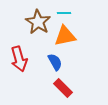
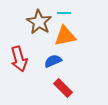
brown star: moved 1 px right
blue semicircle: moved 2 px left, 1 px up; rotated 84 degrees counterclockwise
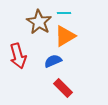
orange triangle: rotated 20 degrees counterclockwise
red arrow: moved 1 px left, 3 px up
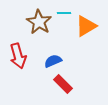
orange triangle: moved 21 px right, 10 px up
red rectangle: moved 4 px up
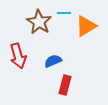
red rectangle: moved 2 px right, 1 px down; rotated 60 degrees clockwise
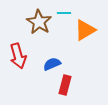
orange triangle: moved 1 px left, 4 px down
blue semicircle: moved 1 px left, 3 px down
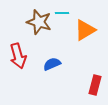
cyan line: moved 2 px left
brown star: rotated 15 degrees counterclockwise
red rectangle: moved 30 px right
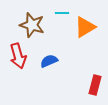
brown star: moved 7 px left, 3 px down
orange triangle: moved 3 px up
blue semicircle: moved 3 px left, 3 px up
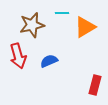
brown star: rotated 30 degrees counterclockwise
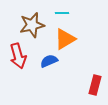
orange triangle: moved 20 px left, 12 px down
